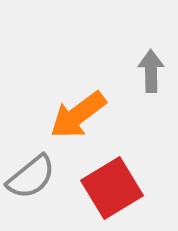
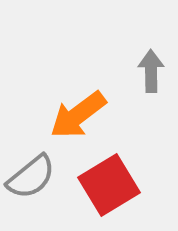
red square: moved 3 px left, 3 px up
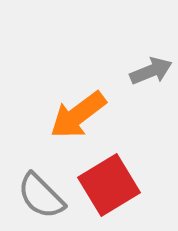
gray arrow: rotated 69 degrees clockwise
gray semicircle: moved 10 px right, 19 px down; rotated 84 degrees clockwise
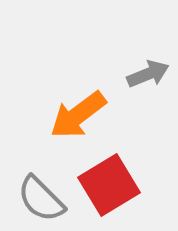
gray arrow: moved 3 px left, 3 px down
gray semicircle: moved 3 px down
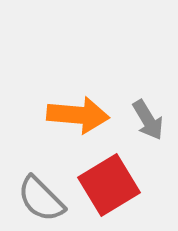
gray arrow: moved 46 px down; rotated 81 degrees clockwise
orange arrow: rotated 138 degrees counterclockwise
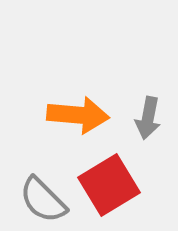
gray arrow: moved 2 px up; rotated 42 degrees clockwise
gray semicircle: moved 2 px right, 1 px down
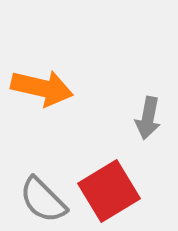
orange arrow: moved 36 px left, 27 px up; rotated 8 degrees clockwise
red square: moved 6 px down
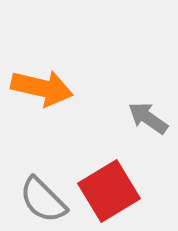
gray arrow: rotated 114 degrees clockwise
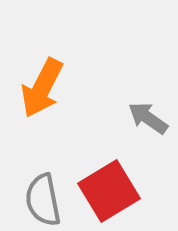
orange arrow: rotated 104 degrees clockwise
gray semicircle: rotated 34 degrees clockwise
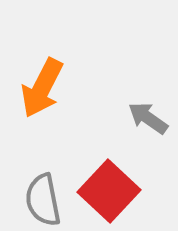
red square: rotated 16 degrees counterclockwise
